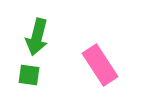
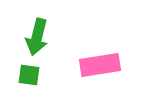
pink rectangle: rotated 66 degrees counterclockwise
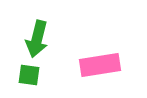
green arrow: moved 2 px down
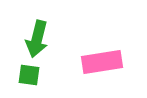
pink rectangle: moved 2 px right, 3 px up
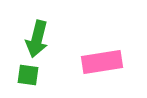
green square: moved 1 px left
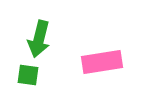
green arrow: moved 2 px right
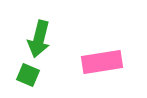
green square: rotated 15 degrees clockwise
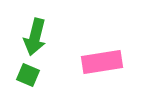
green arrow: moved 4 px left, 2 px up
